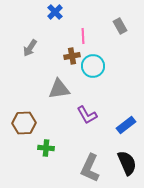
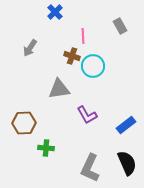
brown cross: rotated 28 degrees clockwise
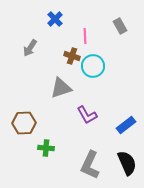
blue cross: moved 7 px down
pink line: moved 2 px right
gray triangle: moved 2 px right, 1 px up; rotated 10 degrees counterclockwise
gray L-shape: moved 3 px up
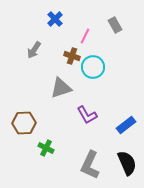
gray rectangle: moved 5 px left, 1 px up
pink line: rotated 28 degrees clockwise
gray arrow: moved 4 px right, 2 px down
cyan circle: moved 1 px down
green cross: rotated 21 degrees clockwise
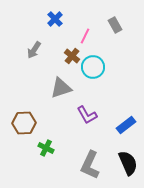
brown cross: rotated 21 degrees clockwise
black semicircle: moved 1 px right
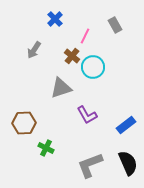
gray L-shape: rotated 44 degrees clockwise
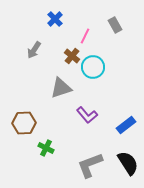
purple L-shape: rotated 10 degrees counterclockwise
black semicircle: rotated 10 degrees counterclockwise
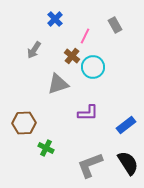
gray triangle: moved 3 px left, 4 px up
purple L-shape: moved 1 px right, 2 px up; rotated 50 degrees counterclockwise
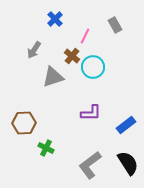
gray triangle: moved 5 px left, 7 px up
purple L-shape: moved 3 px right
gray L-shape: rotated 16 degrees counterclockwise
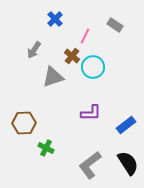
gray rectangle: rotated 28 degrees counterclockwise
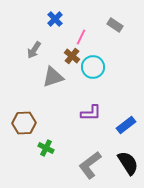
pink line: moved 4 px left, 1 px down
